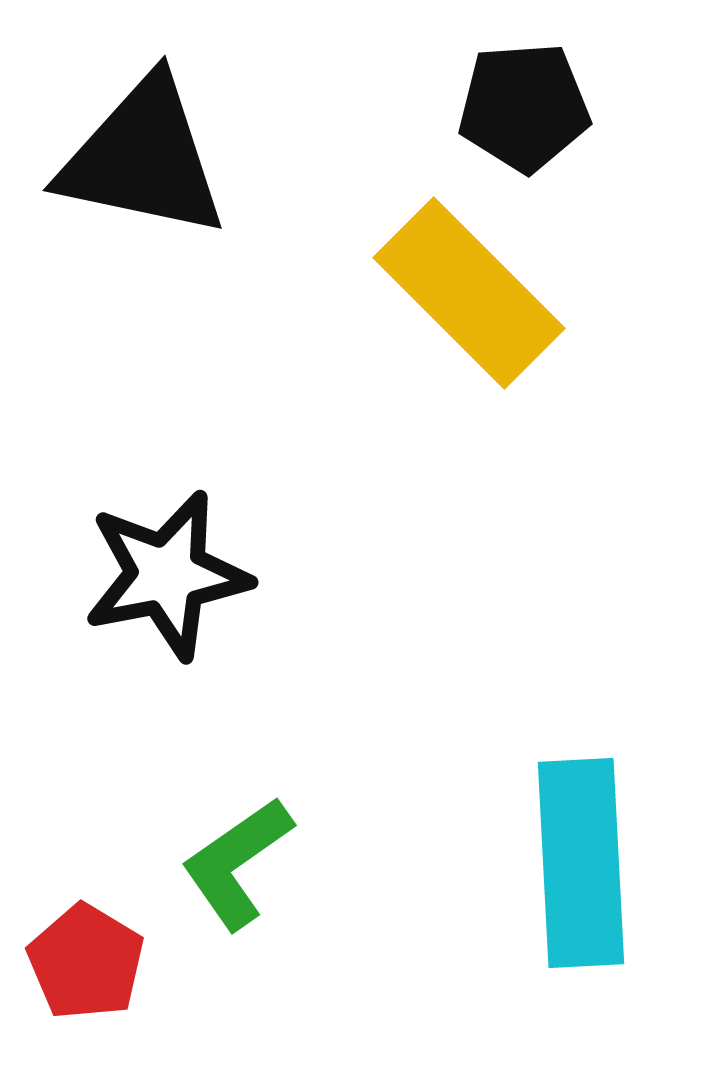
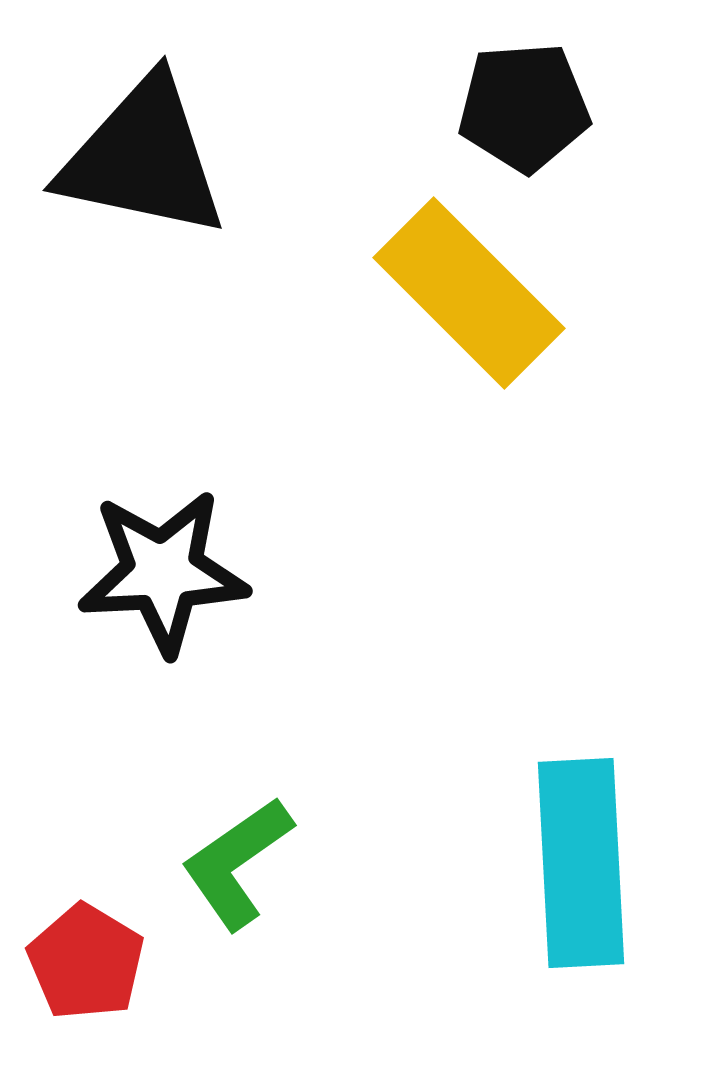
black star: moved 4 px left, 3 px up; rotated 8 degrees clockwise
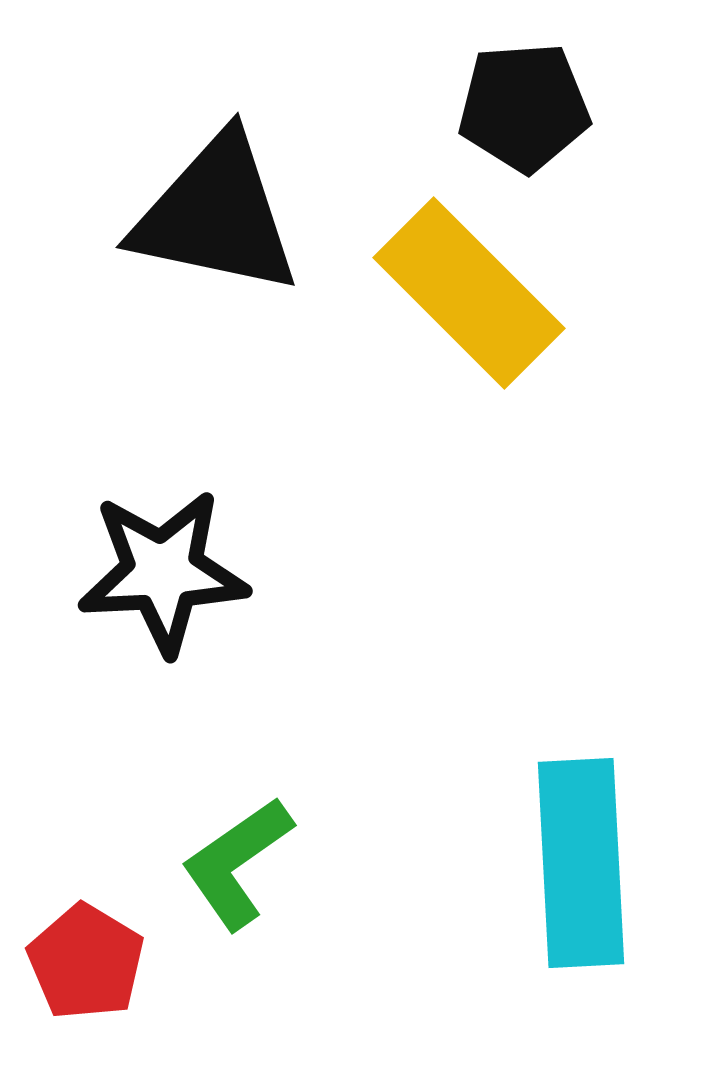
black triangle: moved 73 px right, 57 px down
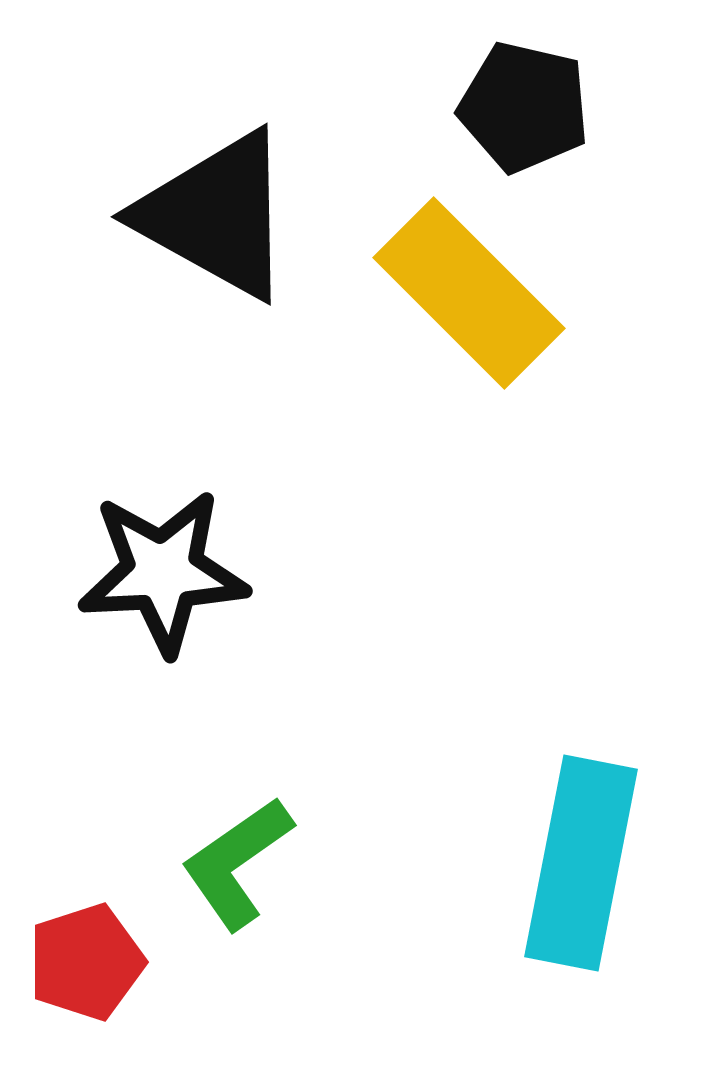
black pentagon: rotated 17 degrees clockwise
black triangle: rotated 17 degrees clockwise
cyan rectangle: rotated 14 degrees clockwise
red pentagon: rotated 23 degrees clockwise
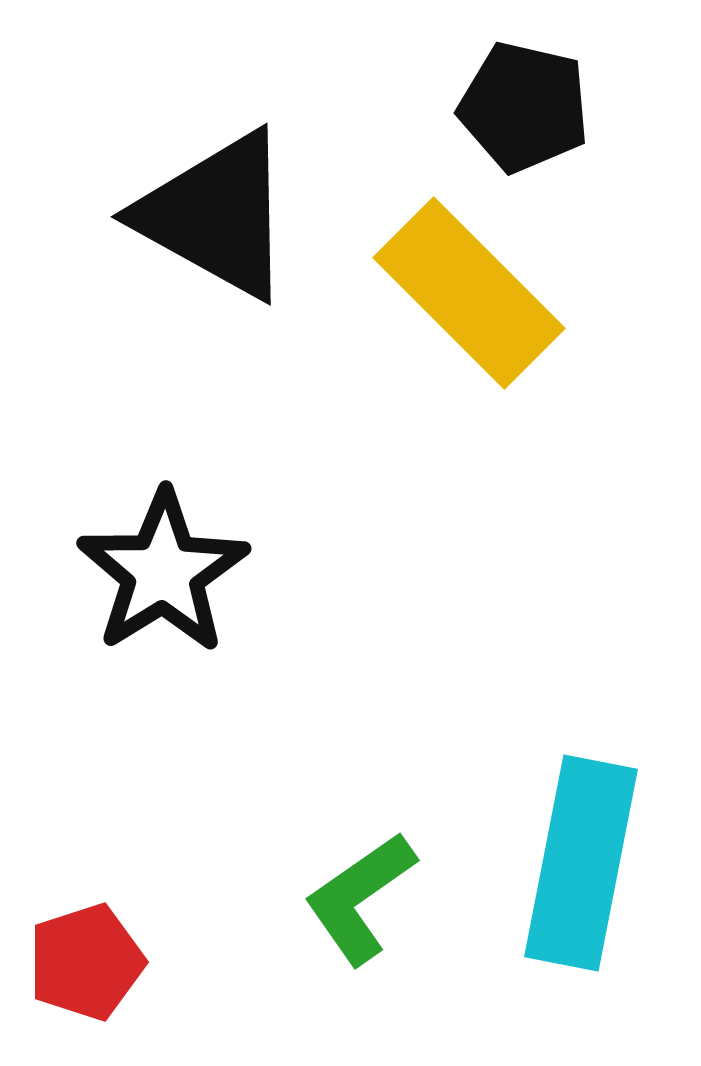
black star: rotated 29 degrees counterclockwise
green L-shape: moved 123 px right, 35 px down
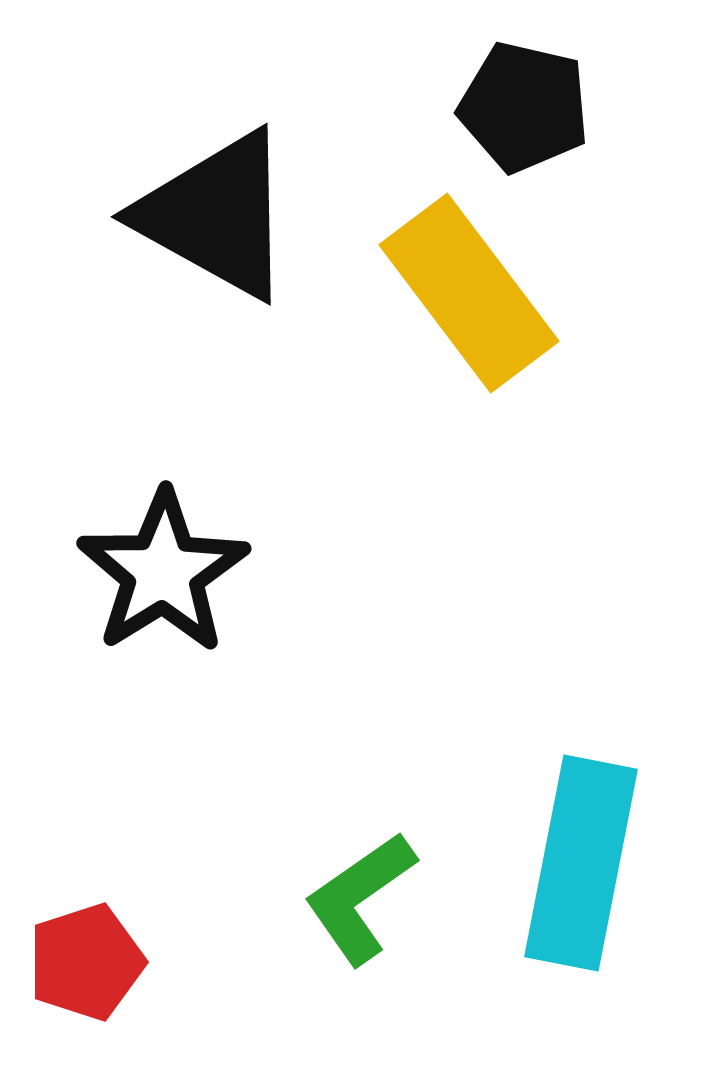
yellow rectangle: rotated 8 degrees clockwise
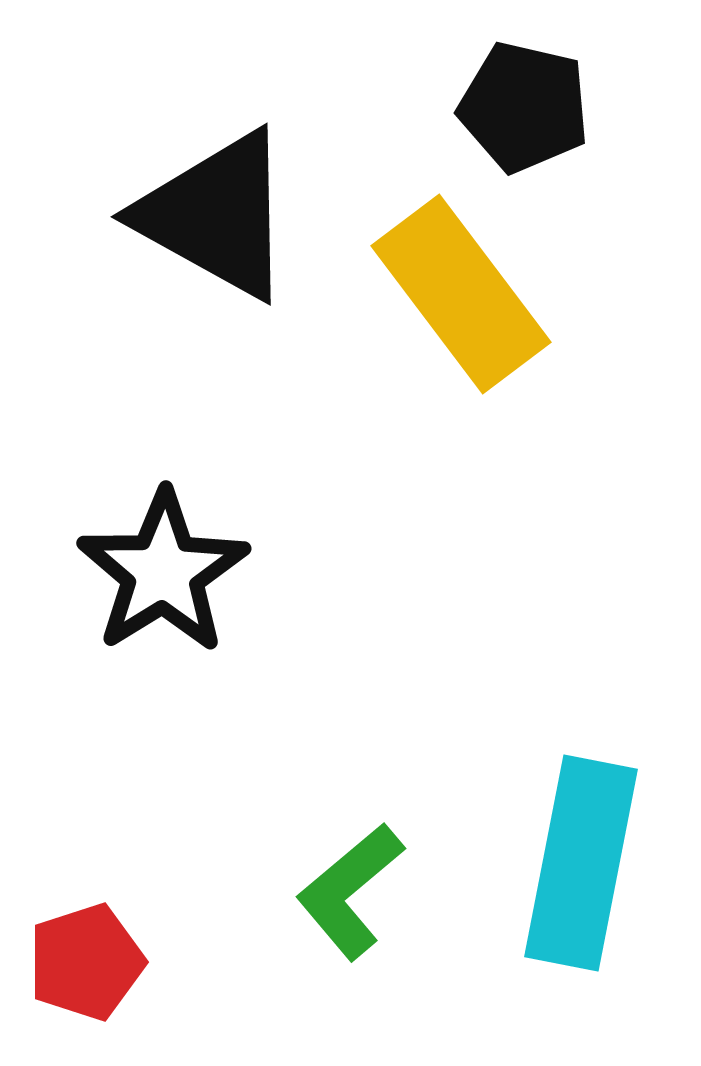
yellow rectangle: moved 8 px left, 1 px down
green L-shape: moved 10 px left, 7 px up; rotated 5 degrees counterclockwise
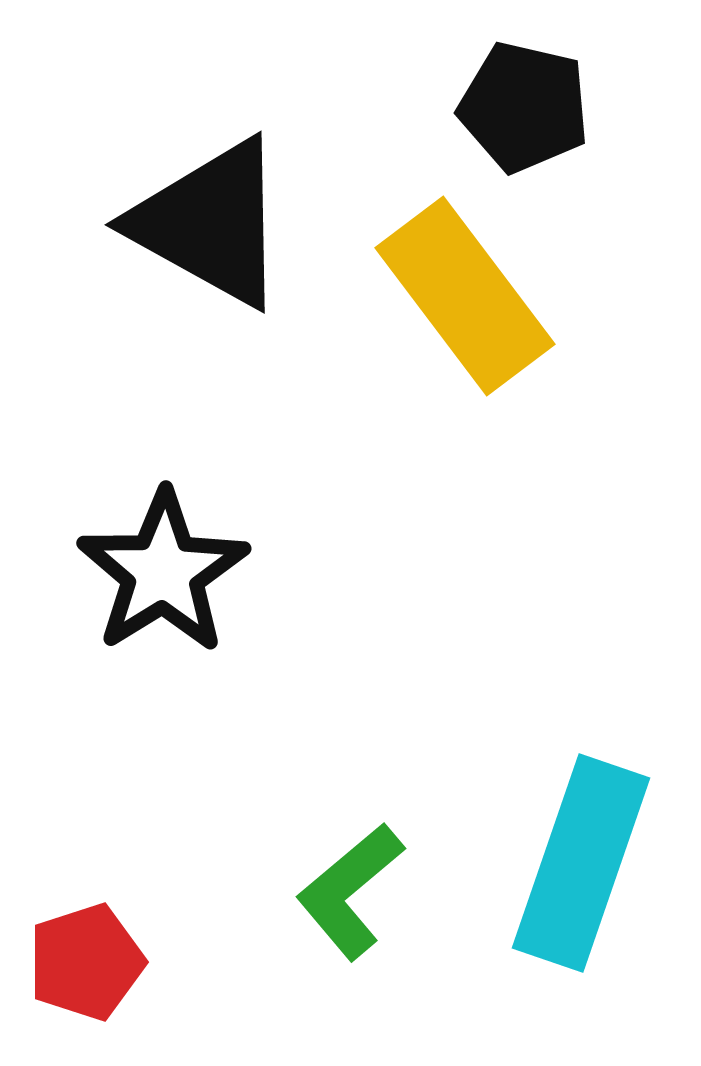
black triangle: moved 6 px left, 8 px down
yellow rectangle: moved 4 px right, 2 px down
cyan rectangle: rotated 8 degrees clockwise
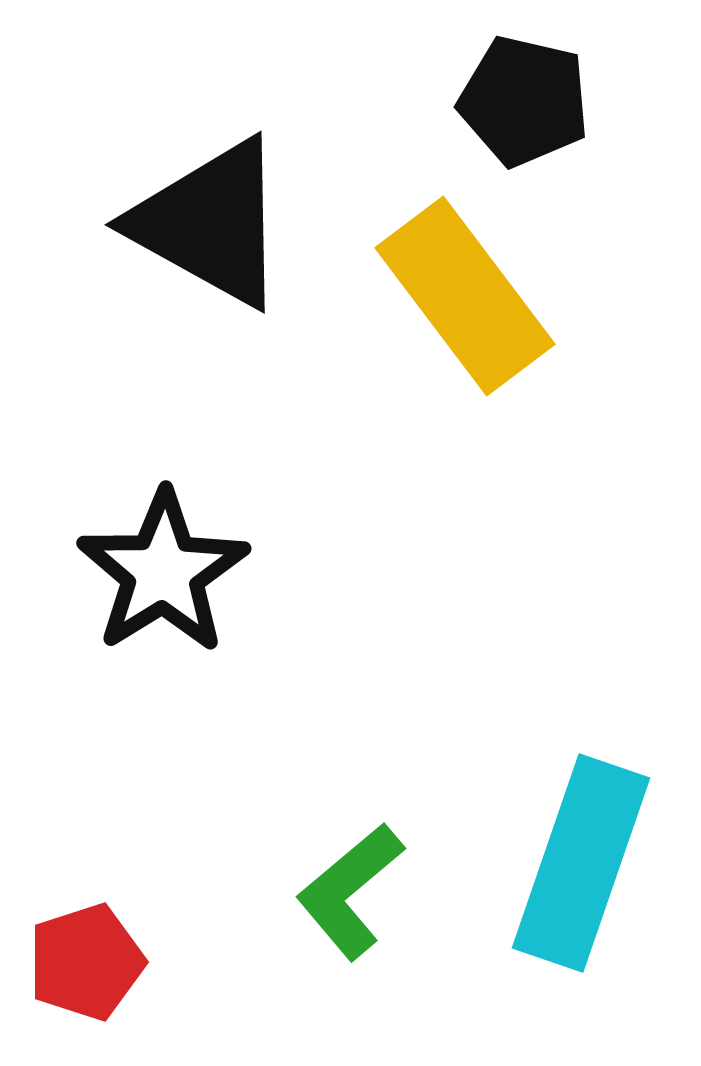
black pentagon: moved 6 px up
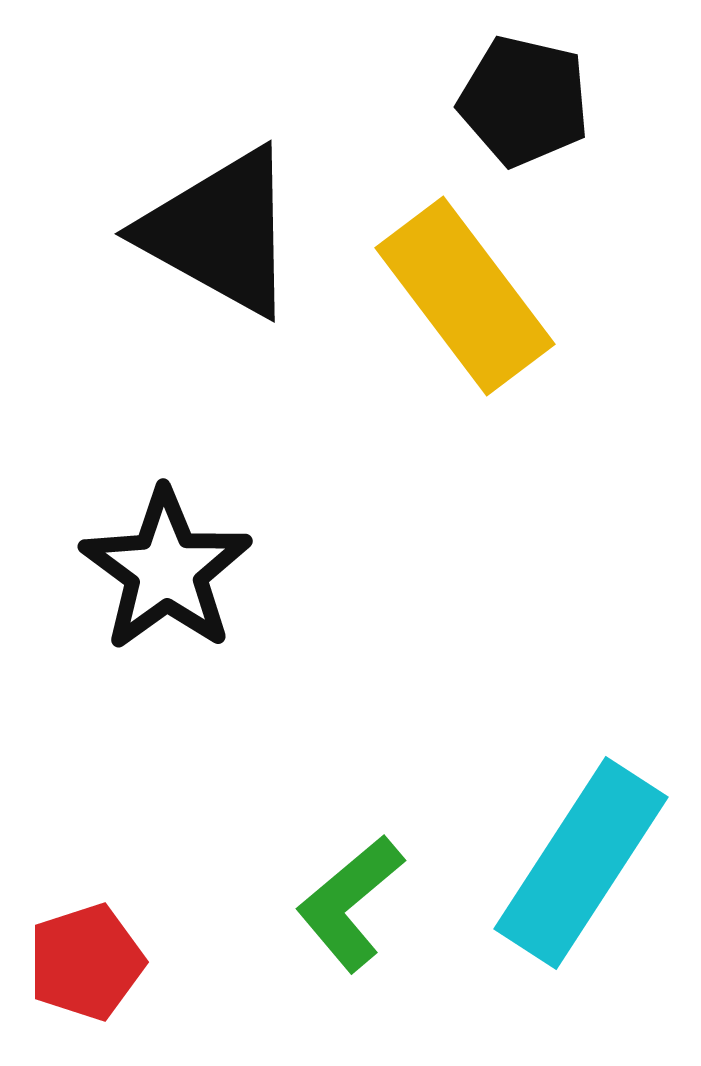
black triangle: moved 10 px right, 9 px down
black star: moved 3 px right, 2 px up; rotated 4 degrees counterclockwise
cyan rectangle: rotated 14 degrees clockwise
green L-shape: moved 12 px down
